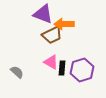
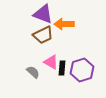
brown trapezoid: moved 9 px left
gray semicircle: moved 16 px right
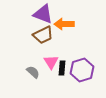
pink triangle: rotated 28 degrees clockwise
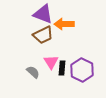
purple hexagon: rotated 15 degrees counterclockwise
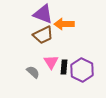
black rectangle: moved 2 px right, 1 px up
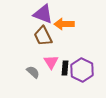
brown trapezoid: moved 1 px down; rotated 90 degrees clockwise
black rectangle: moved 1 px right, 1 px down
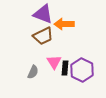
brown trapezoid: rotated 90 degrees counterclockwise
pink triangle: moved 3 px right
gray semicircle: rotated 72 degrees clockwise
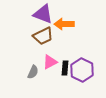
pink triangle: moved 4 px left; rotated 35 degrees clockwise
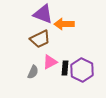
brown trapezoid: moved 3 px left, 3 px down
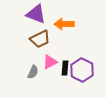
purple triangle: moved 7 px left
